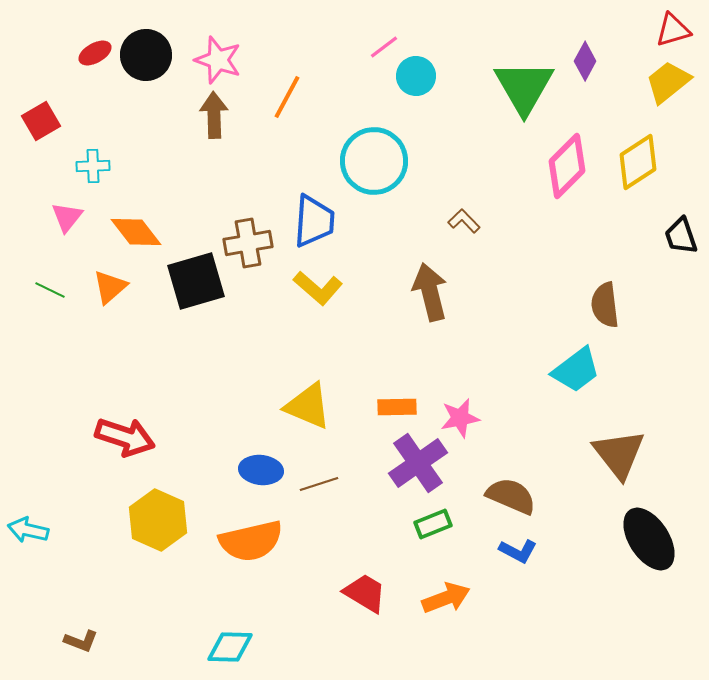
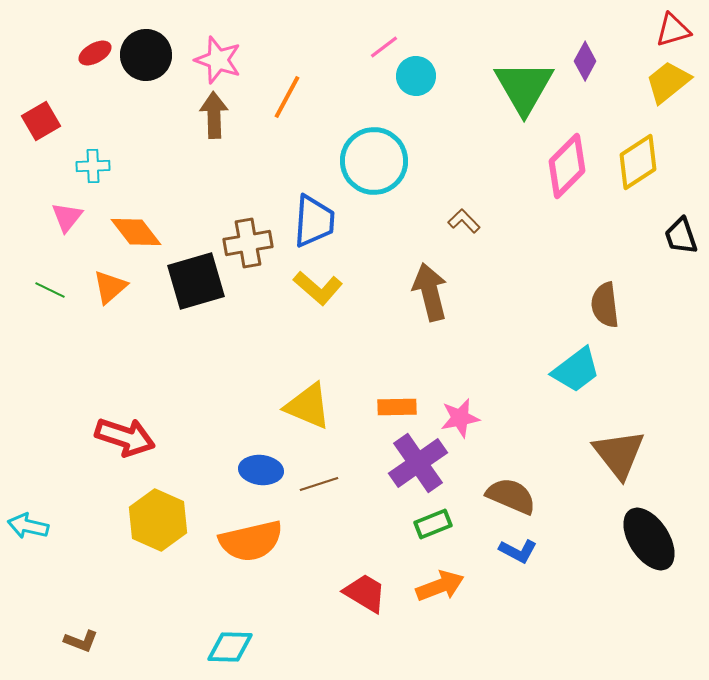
cyan arrow at (28, 530): moved 4 px up
orange arrow at (446, 598): moved 6 px left, 12 px up
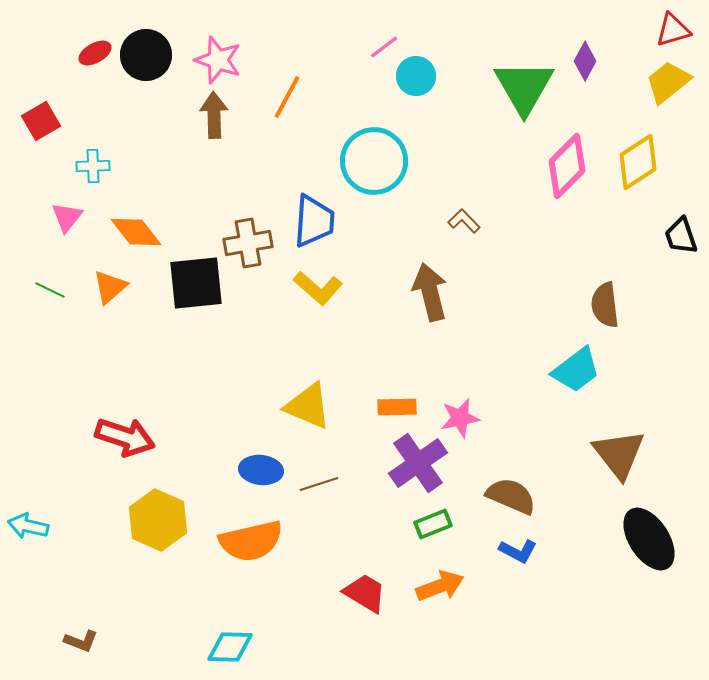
black square at (196, 281): moved 2 px down; rotated 10 degrees clockwise
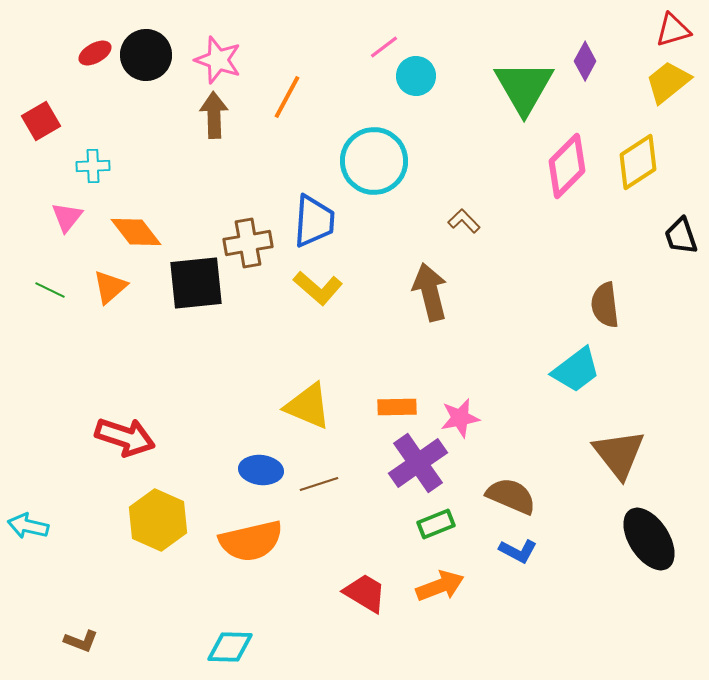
green rectangle at (433, 524): moved 3 px right
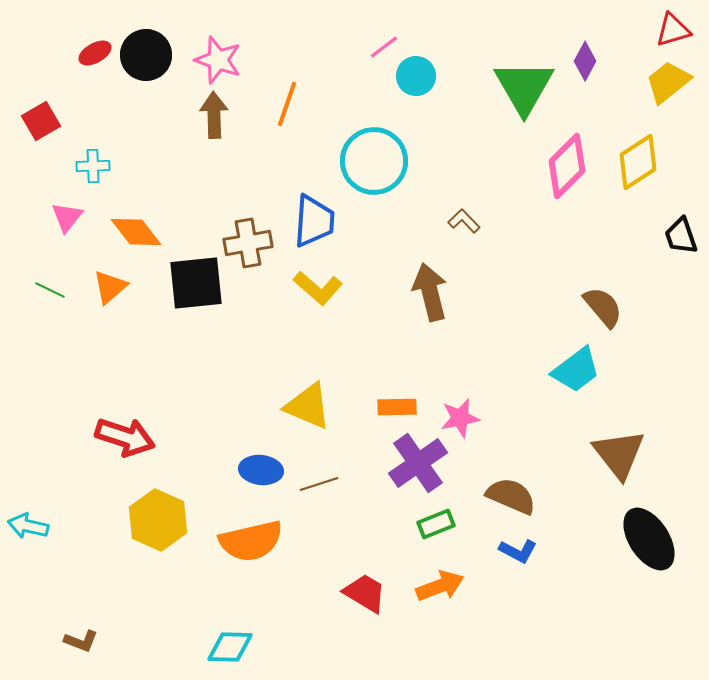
orange line at (287, 97): moved 7 px down; rotated 9 degrees counterclockwise
brown semicircle at (605, 305): moved 2 px left, 2 px down; rotated 147 degrees clockwise
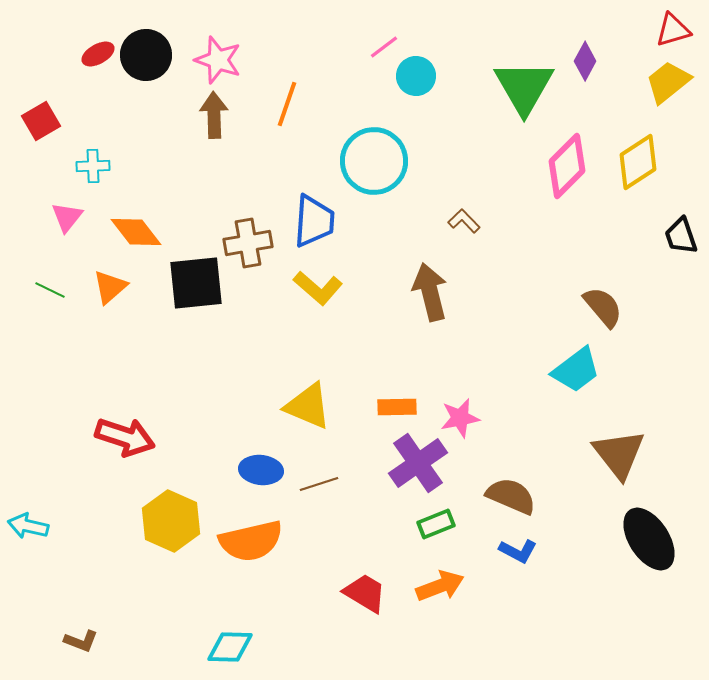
red ellipse at (95, 53): moved 3 px right, 1 px down
yellow hexagon at (158, 520): moved 13 px right, 1 px down
